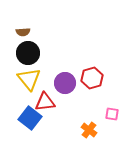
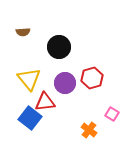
black circle: moved 31 px right, 6 px up
pink square: rotated 24 degrees clockwise
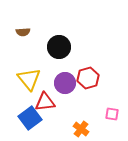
red hexagon: moved 4 px left
pink square: rotated 24 degrees counterclockwise
blue square: rotated 15 degrees clockwise
orange cross: moved 8 px left, 1 px up
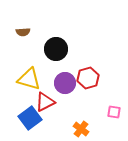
black circle: moved 3 px left, 2 px down
yellow triangle: rotated 35 degrees counterclockwise
red triangle: rotated 20 degrees counterclockwise
pink square: moved 2 px right, 2 px up
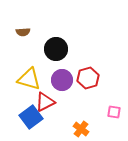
purple circle: moved 3 px left, 3 px up
blue square: moved 1 px right, 1 px up
